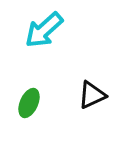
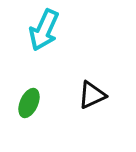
cyan arrow: rotated 24 degrees counterclockwise
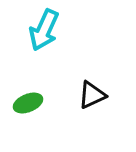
green ellipse: moved 1 px left; rotated 44 degrees clockwise
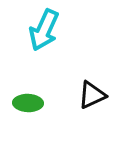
green ellipse: rotated 24 degrees clockwise
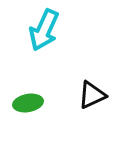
green ellipse: rotated 12 degrees counterclockwise
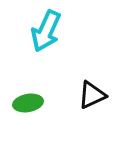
cyan arrow: moved 2 px right, 1 px down
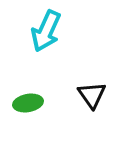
black triangle: rotated 40 degrees counterclockwise
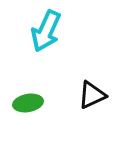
black triangle: rotated 40 degrees clockwise
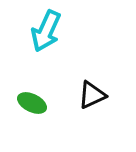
green ellipse: moved 4 px right; rotated 36 degrees clockwise
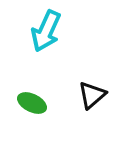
black triangle: rotated 16 degrees counterclockwise
